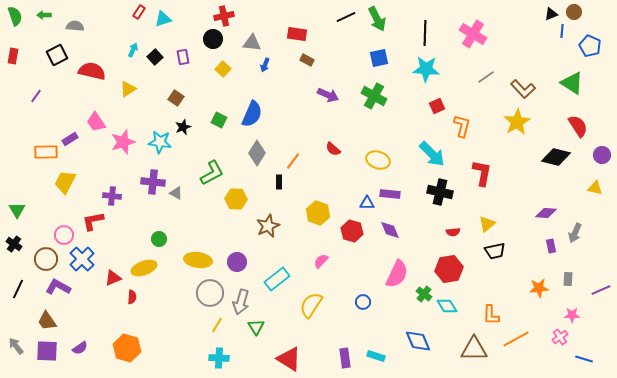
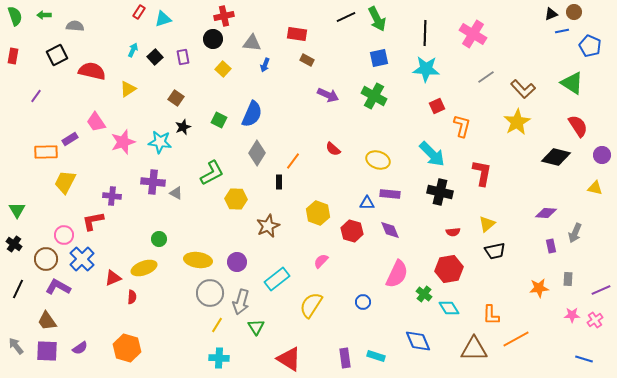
blue line at (562, 31): rotated 72 degrees clockwise
cyan diamond at (447, 306): moved 2 px right, 2 px down
pink cross at (560, 337): moved 35 px right, 17 px up
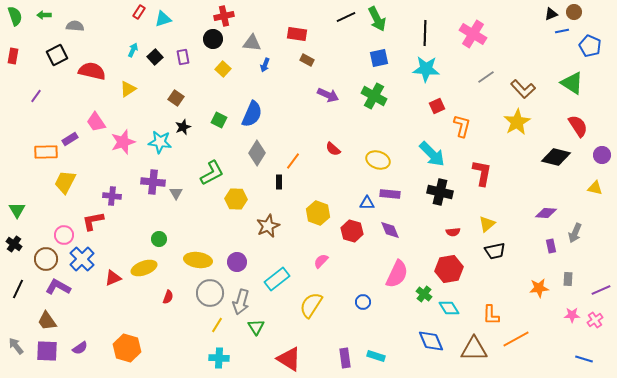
gray triangle at (176, 193): rotated 32 degrees clockwise
red semicircle at (132, 297): moved 36 px right; rotated 16 degrees clockwise
blue diamond at (418, 341): moved 13 px right
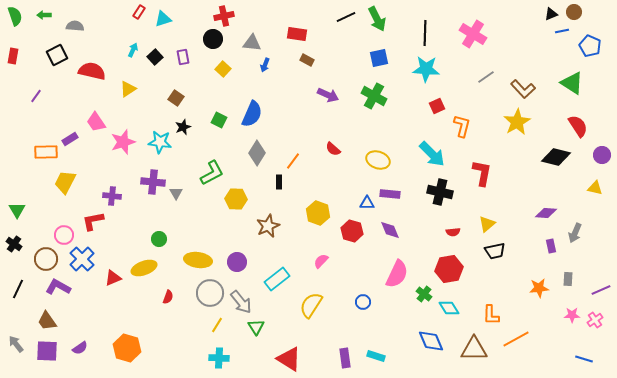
gray arrow at (241, 302): rotated 55 degrees counterclockwise
gray arrow at (16, 346): moved 2 px up
